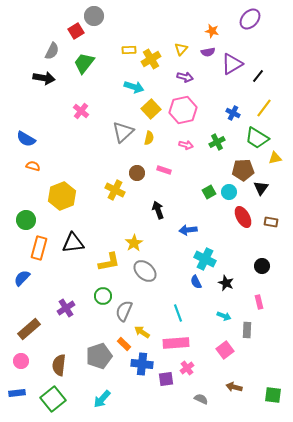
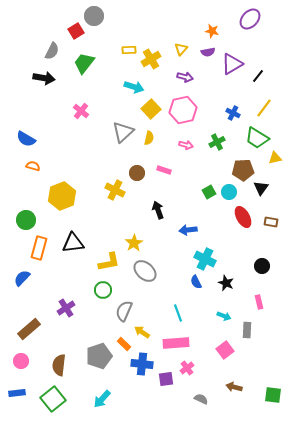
green circle at (103, 296): moved 6 px up
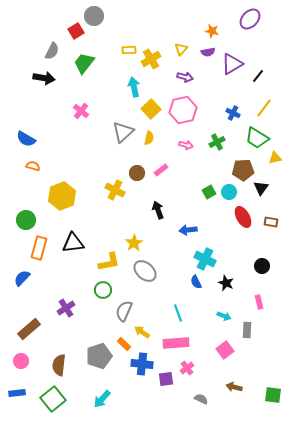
cyan arrow at (134, 87): rotated 120 degrees counterclockwise
pink rectangle at (164, 170): moved 3 px left; rotated 56 degrees counterclockwise
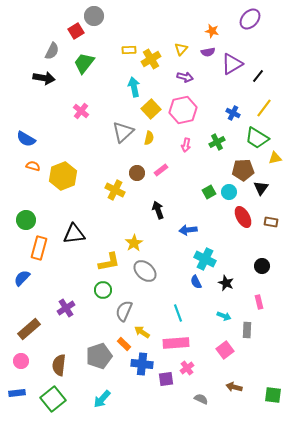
pink arrow at (186, 145): rotated 88 degrees clockwise
yellow hexagon at (62, 196): moved 1 px right, 20 px up
black triangle at (73, 243): moved 1 px right, 9 px up
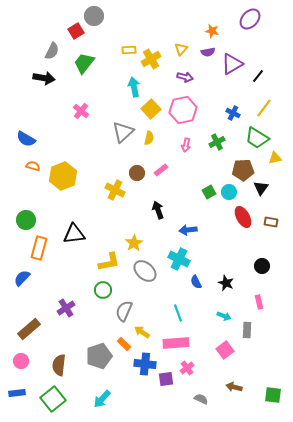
cyan cross at (205, 259): moved 26 px left
blue cross at (142, 364): moved 3 px right
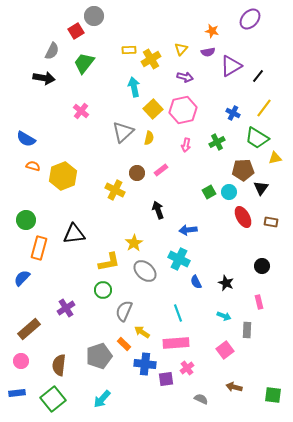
purple triangle at (232, 64): moved 1 px left, 2 px down
yellow square at (151, 109): moved 2 px right
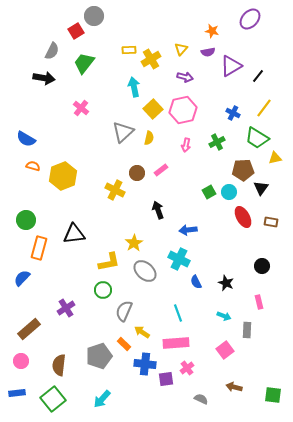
pink cross at (81, 111): moved 3 px up
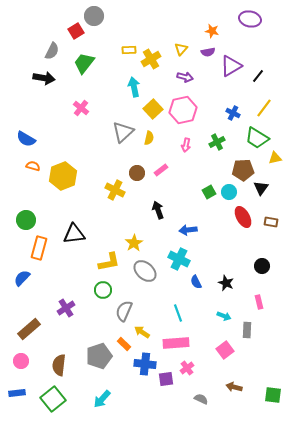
purple ellipse at (250, 19): rotated 60 degrees clockwise
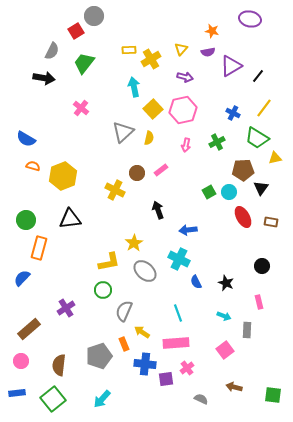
black triangle at (74, 234): moved 4 px left, 15 px up
orange rectangle at (124, 344): rotated 24 degrees clockwise
